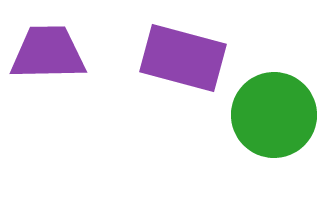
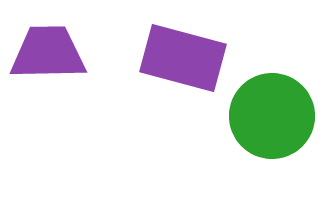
green circle: moved 2 px left, 1 px down
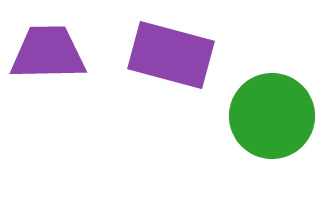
purple rectangle: moved 12 px left, 3 px up
